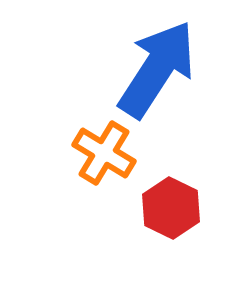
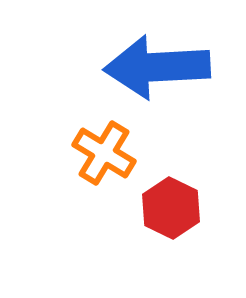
blue arrow: moved 2 px up; rotated 126 degrees counterclockwise
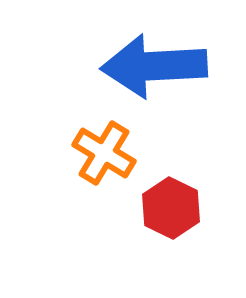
blue arrow: moved 3 px left, 1 px up
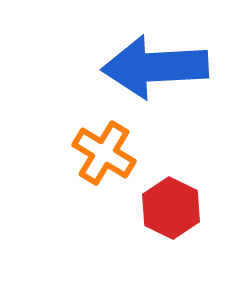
blue arrow: moved 1 px right, 1 px down
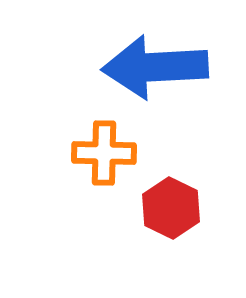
orange cross: rotated 30 degrees counterclockwise
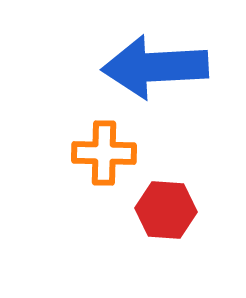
red hexagon: moved 5 px left, 2 px down; rotated 22 degrees counterclockwise
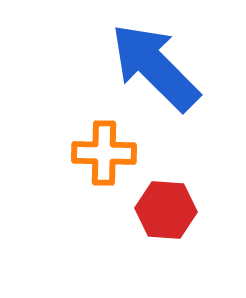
blue arrow: rotated 48 degrees clockwise
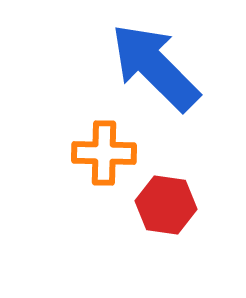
red hexagon: moved 5 px up; rotated 4 degrees clockwise
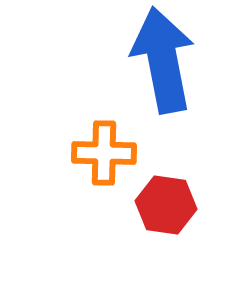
blue arrow: moved 8 px right, 7 px up; rotated 34 degrees clockwise
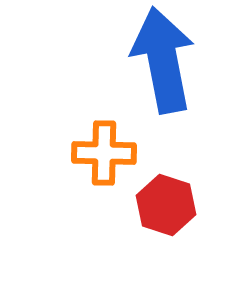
red hexagon: rotated 10 degrees clockwise
